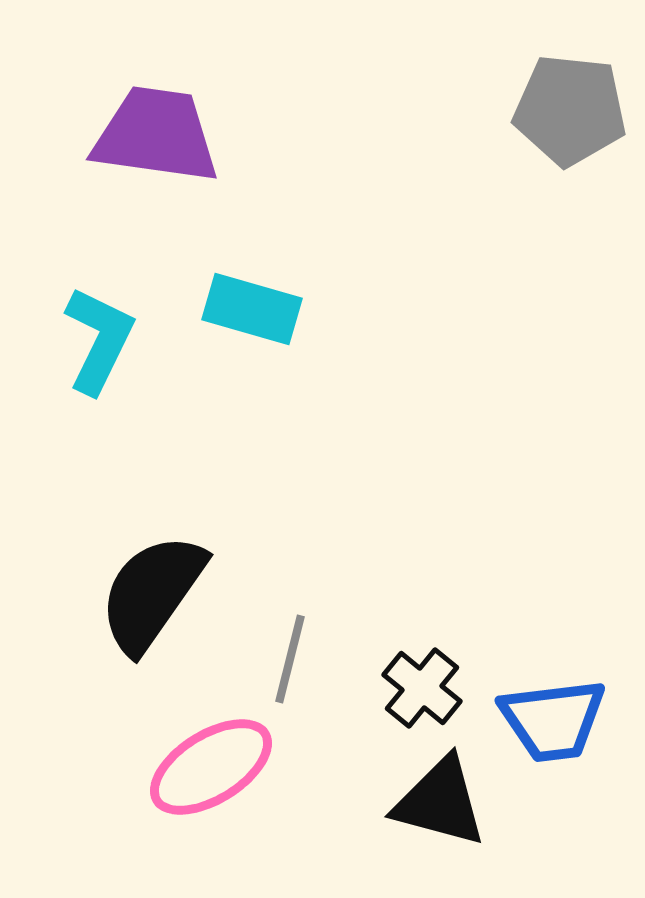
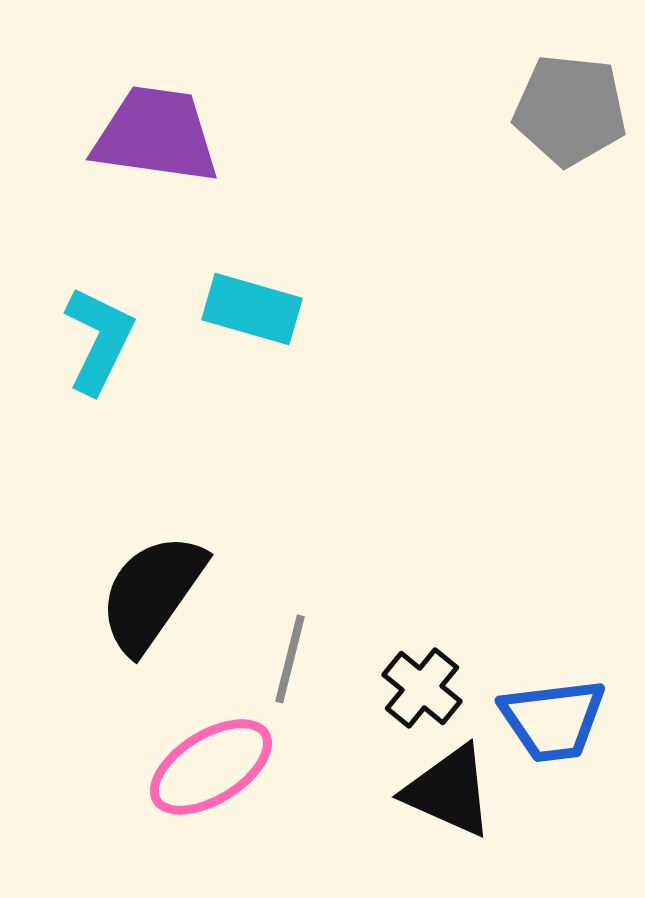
black triangle: moved 9 px right, 11 px up; rotated 9 degrees clockwise
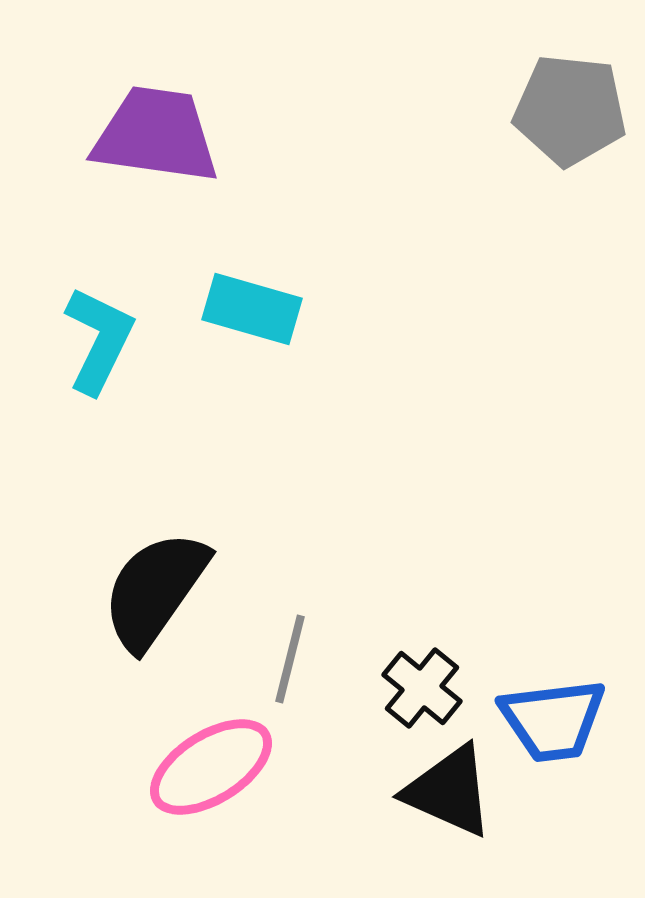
black semicircle: moved 3 px right, 3 px up
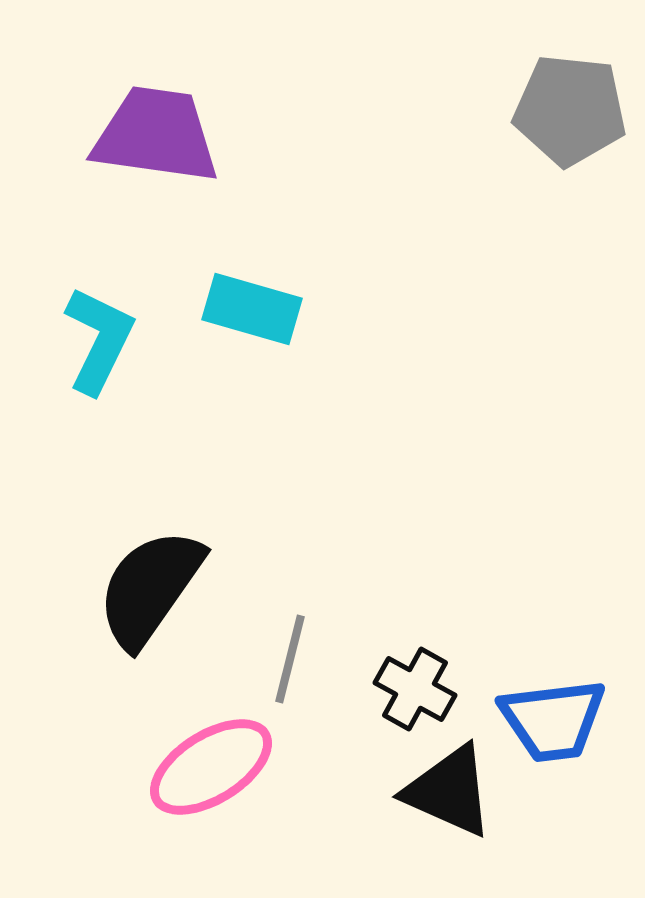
black semicircle: moved 5 px left, 2 px up
black cross: moved 7 px left, 1 px down; rotated 10 degrees counterclockwise
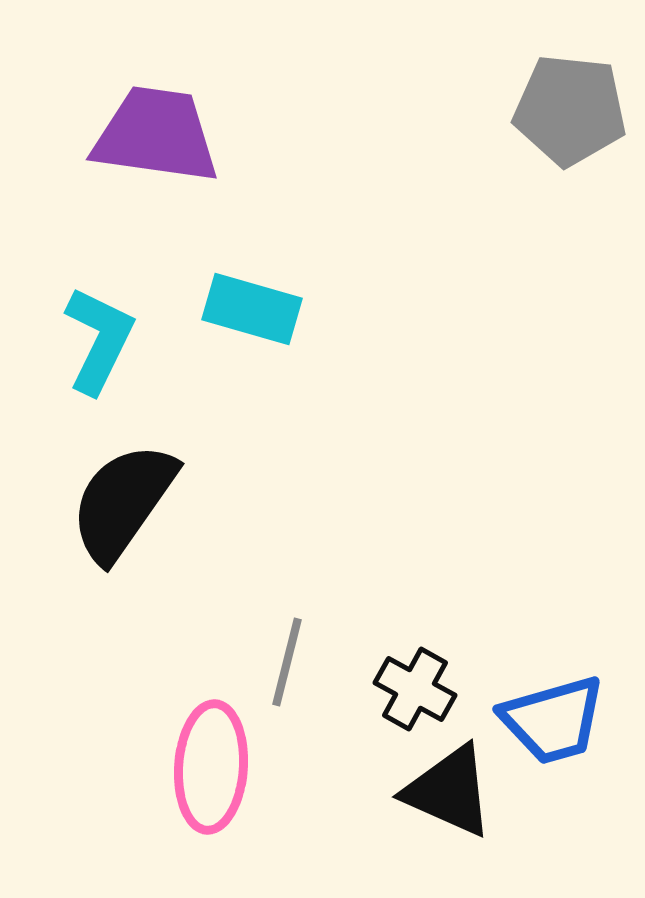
black semicircle: moved 27 px left, 86 px up
gray line: moved 3 px left, 3 px down
blue trapezoid: rotated 9 degrees counterclockwise
pink ellipse: rotated 54 degrees counterclockwise
